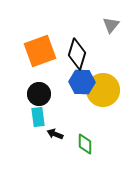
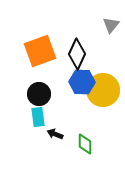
black diamond: rotated 8 degrees clockwise
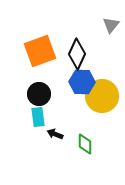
yellow circle: moved 1 px left, 6 px down
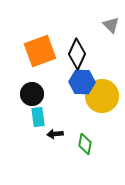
gray triangle: rotated 24 degrees counterclockwise
black circle: moved 7 px left
black arrow: rotated 28 degrees counterclockwise
green diamond: rotated 10 degrees clockwise
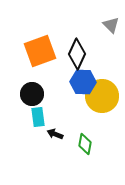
blue hexagon: moved 1 px right
black arrow: rotated 28 degrees clockwise
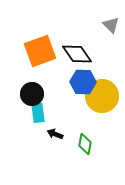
black diamond: rotated 60 degrees counterclockwise
cyan rectangle: moved 4 px up
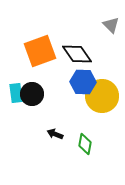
cyan rectangle: moved 22 px left, 20 px up
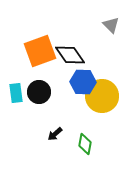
black diamond: moved 7 px left, 1 px down
black circle: moved 7 px right, 2 px up
black arrow: rotated 63 degrees counterclockwise
